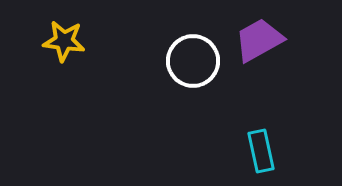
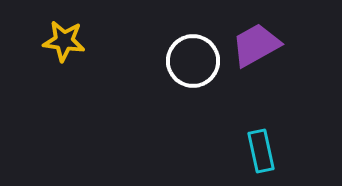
purple trapezoid: moved 3 px left, 5 px down
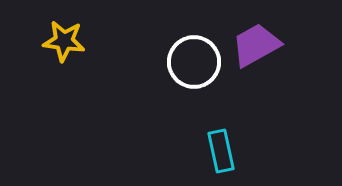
white circle: moved 1 px right, 1 px down
cyan rectangle: moved 40 px left
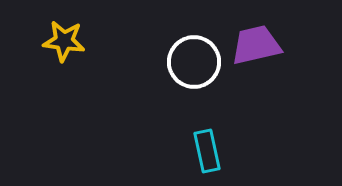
purple trapezoid: rotated 16 degrees clockwise
cyan rectangle: moved 14 px left
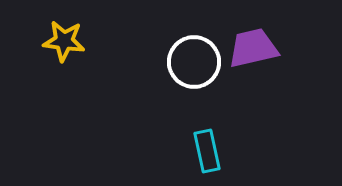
purple trapezoid: moved 3 px left, 3 px down
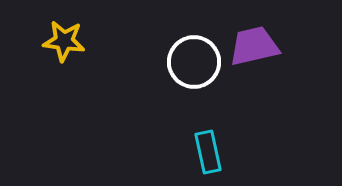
purple trapezoid: moved 1 px right, 2 px up
cyan rectangle: moved 1 px right, 1 px down
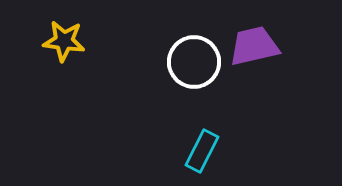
cyan rectangle: moved 6 px left, 1 px up; rotated 39 degrees clockwise
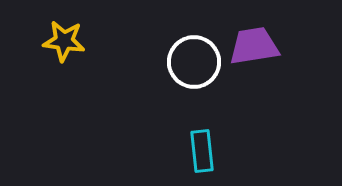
purple trapezoid: rotated 4 degrees clockwise
cyan rectangle: rotated 33 degrees counterclockwise
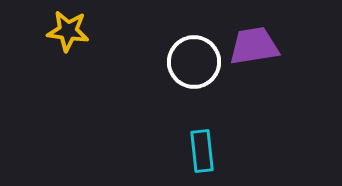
yellow star: moved 4 px right, 10 px up
